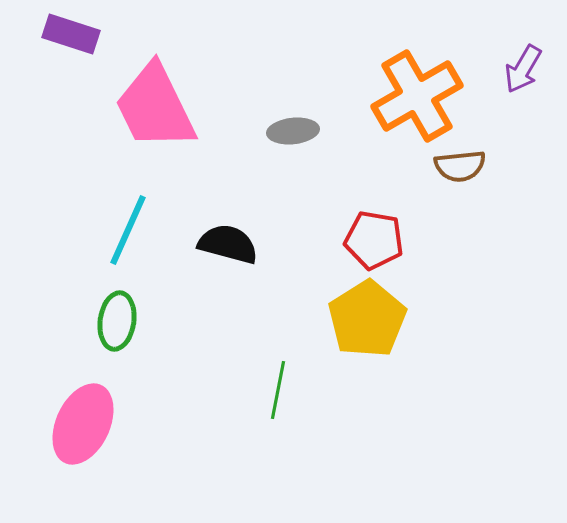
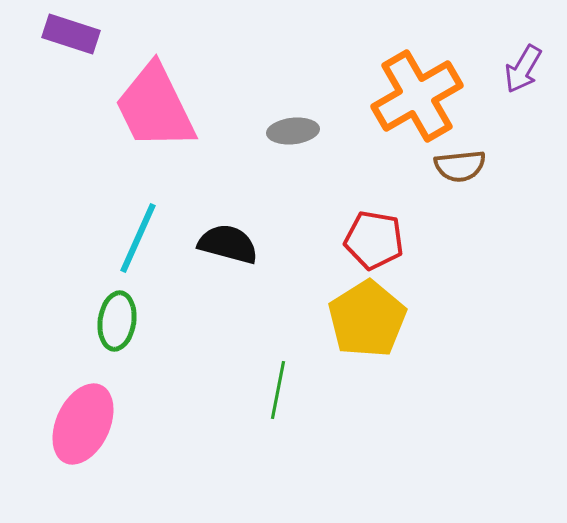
cyan line: moved 10 px right, 8 px down
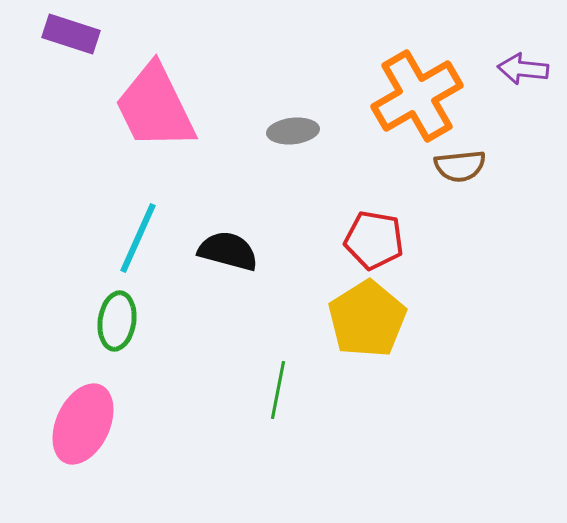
purple arrow: rotated 66 degrees clockwise
black semicircle: moved 7 px down
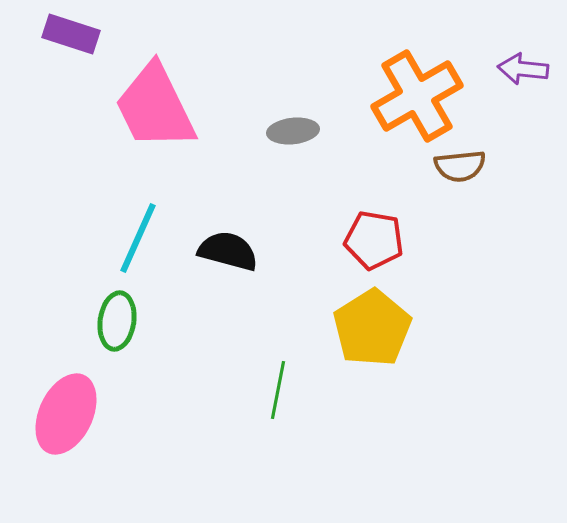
yellow pentagon: moved 5 px right, 9 px down
pink ellipse: moved 17 px left, 10 px up
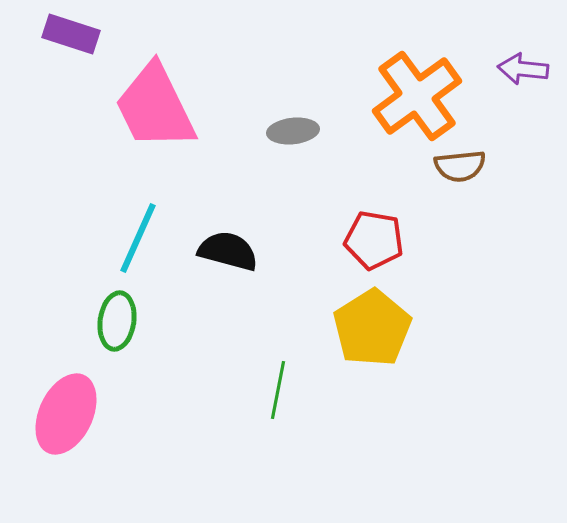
orange cross: rotated 6 degrees counterclockwise
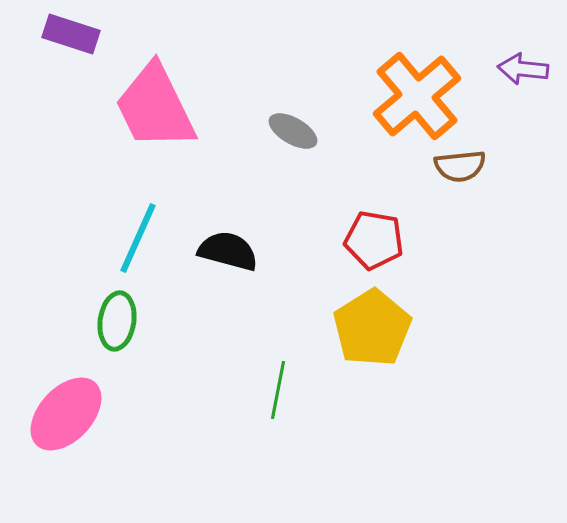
orange cross: rotated 4 degrees counterclockwise
gray ellipse: rotated 36 degrees clockwise
pink ellipse: rotated 18 degrees clockwise
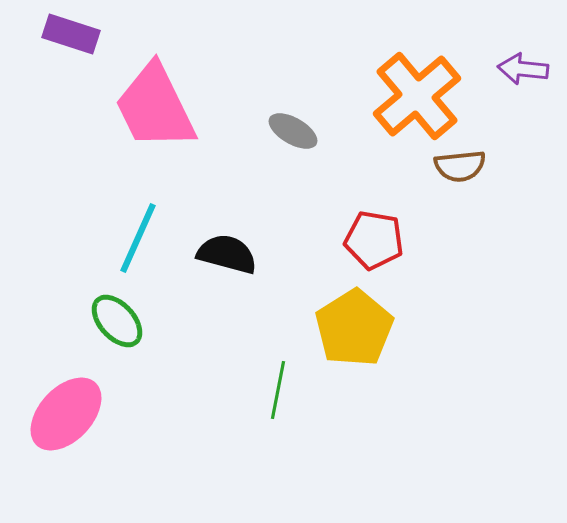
black semicircle: moved 1 px left, 3 px down
green ellipse: rotated 50 degrees counterclockwise
yellow pentagon: moved 18 px left
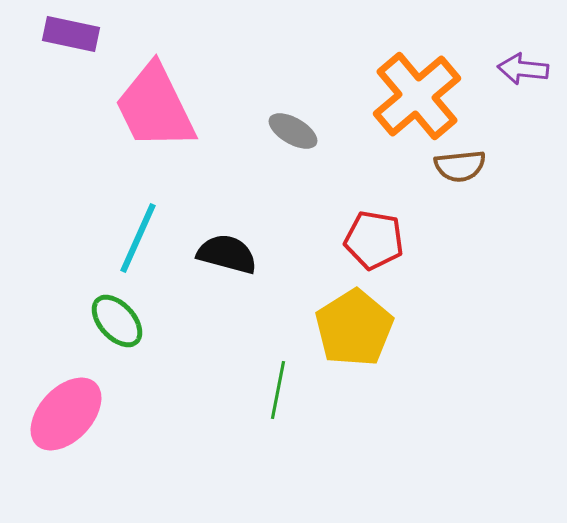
purple rectangle: rotated 6 degrees counterclockwise
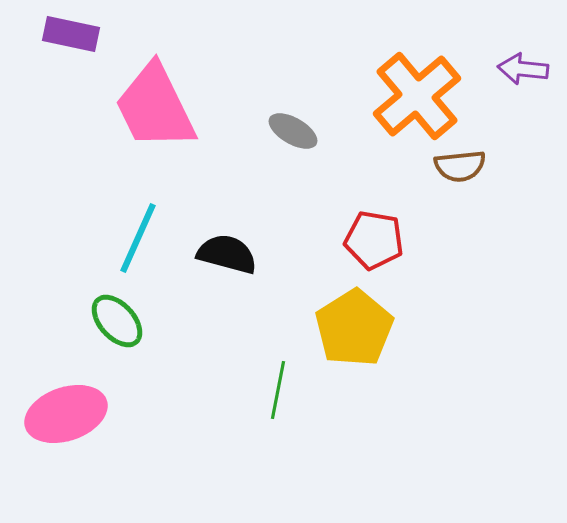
pink ellipse: rotated 28 degrees clockwise
